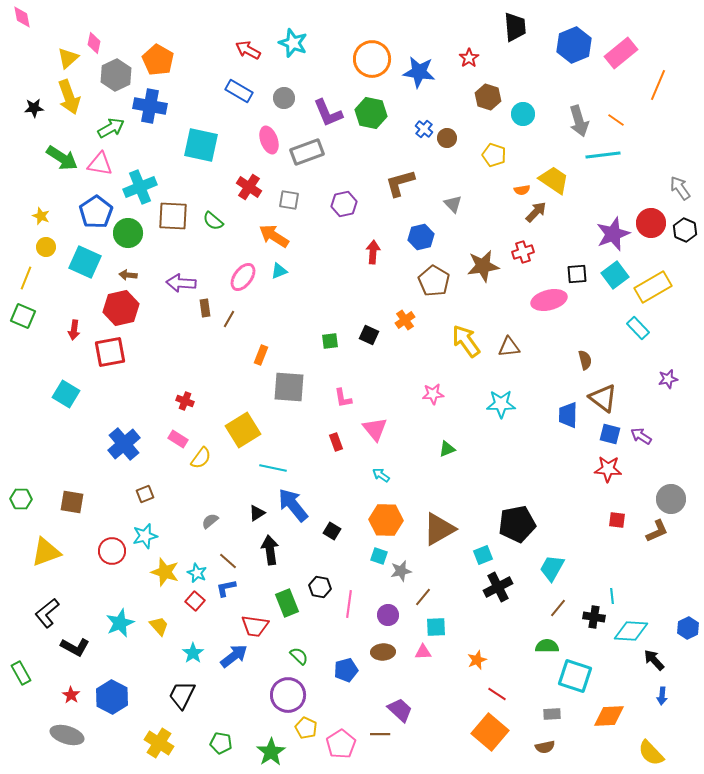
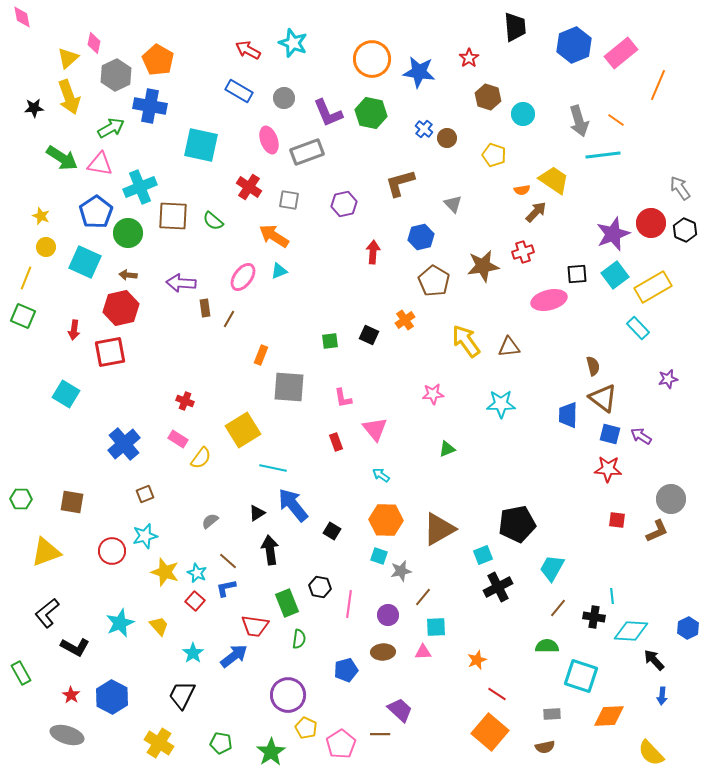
brown semicircle at (585, 360): moved 8 px right, 6 px down
green semicircle at (299, 656): moved 17 px up; rotated 54 degrees clockwise
cyan square at (575, 676): moved 6 px right
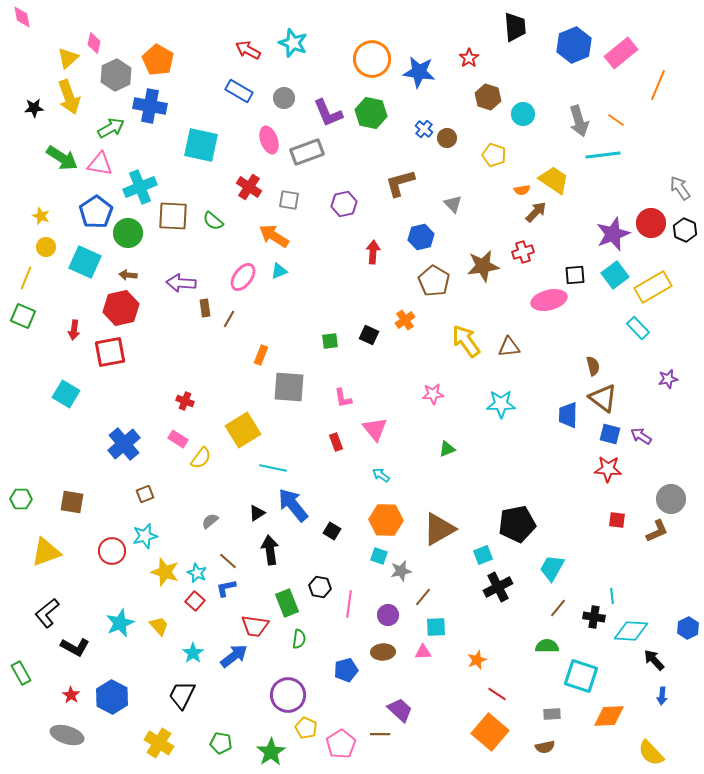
black square at (577, 274): moved 2 px left, 1 px down
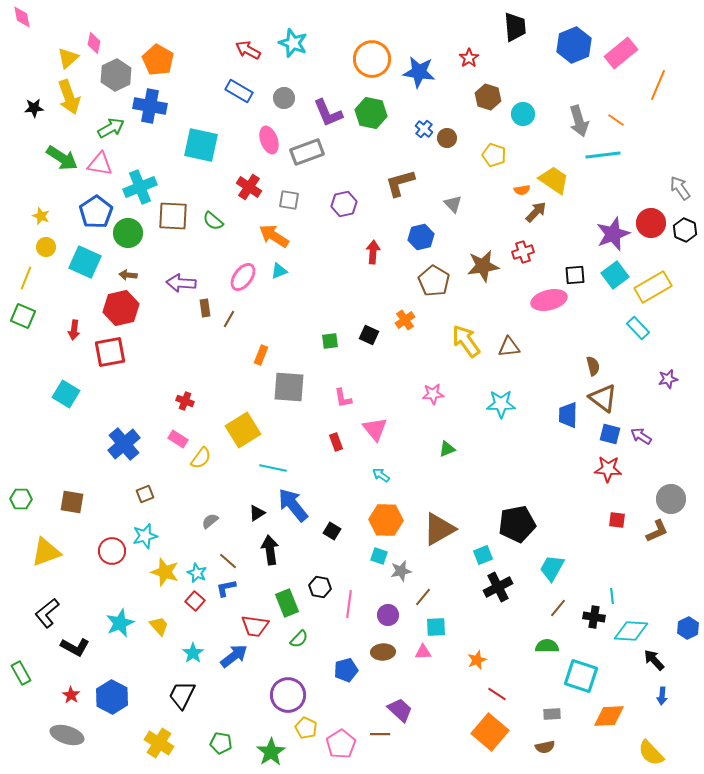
green semicircle at (299, 639): rotated 36 degrees clockwise
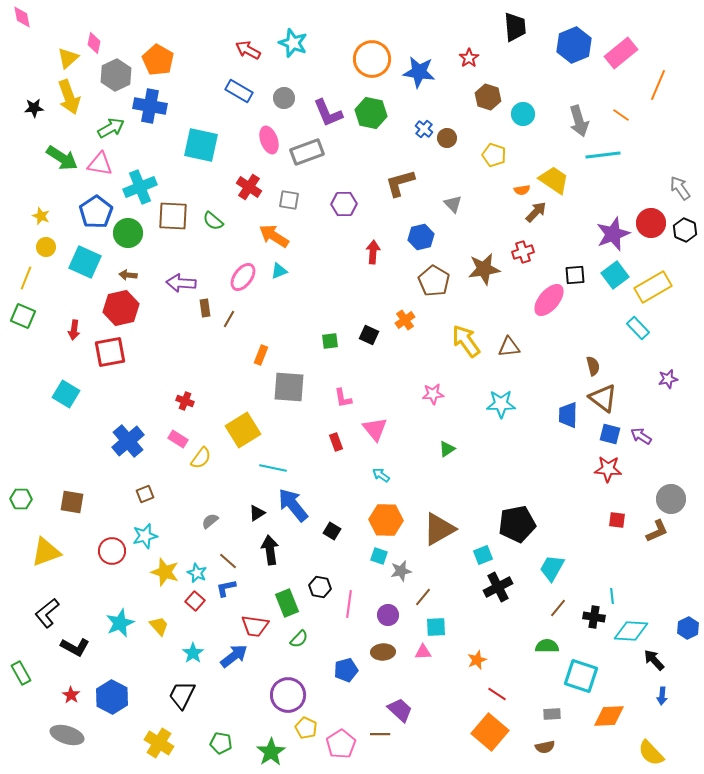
orange line at (616, 120): moved 5 px right, 5 px up
purple hexagon at (344, 204): rotated 10 degrees clockwise
brown star at (483, 266): moved 1 px right, 3 px down
pink ellipse at (549, 300): rotated 36 degrees counterclockwise
blue cross at (124, 444): moved 4 px right, 3 px up
green triangle at (447, 449): rotated 12 degrees counterclockwise
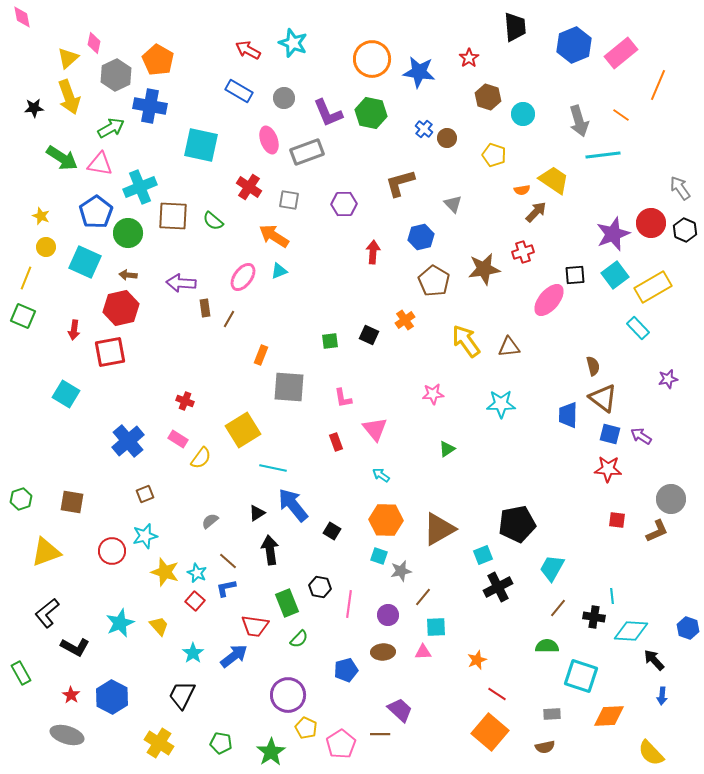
green hexagon at (21, 499): rotated 20 degrees counterclockwise
blue hexagon at (688, 628): rotated 15 degrees counterclockwise
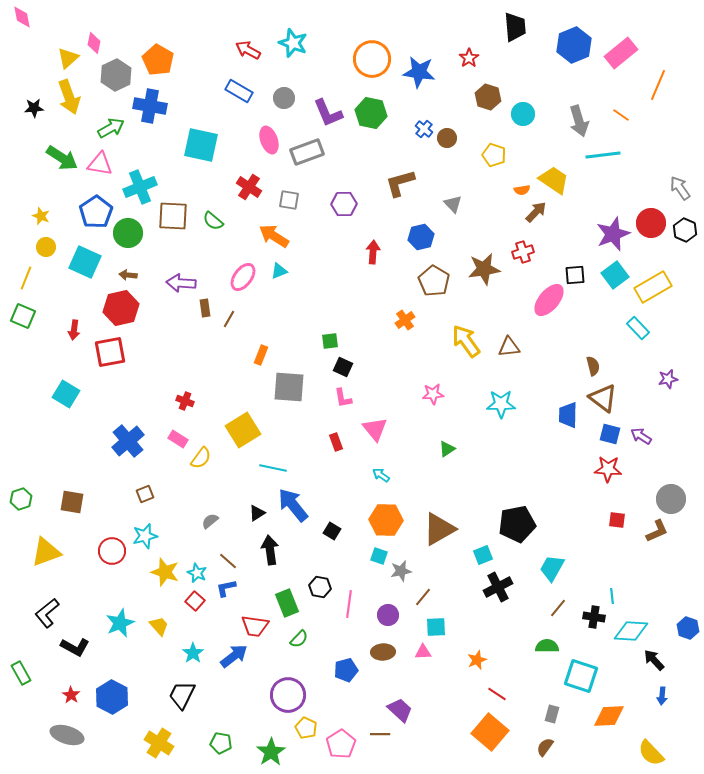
black square at (369, 335): moved 26 px left, 32 px down
gray rectangle at (552, 714): rotated 72 degrees counterclockwise
brown semicircle at (545, 747): rotated 138 degrees clockwise
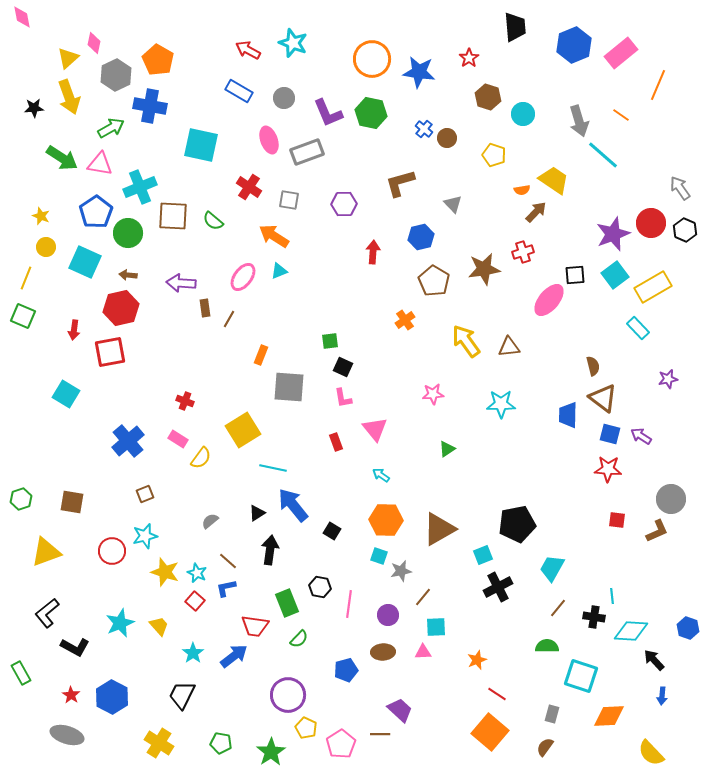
cyan line at (603, 155): rotated 48 degrees clockwise
black arrow at (270, 550): rotated 16 degrees clockwise
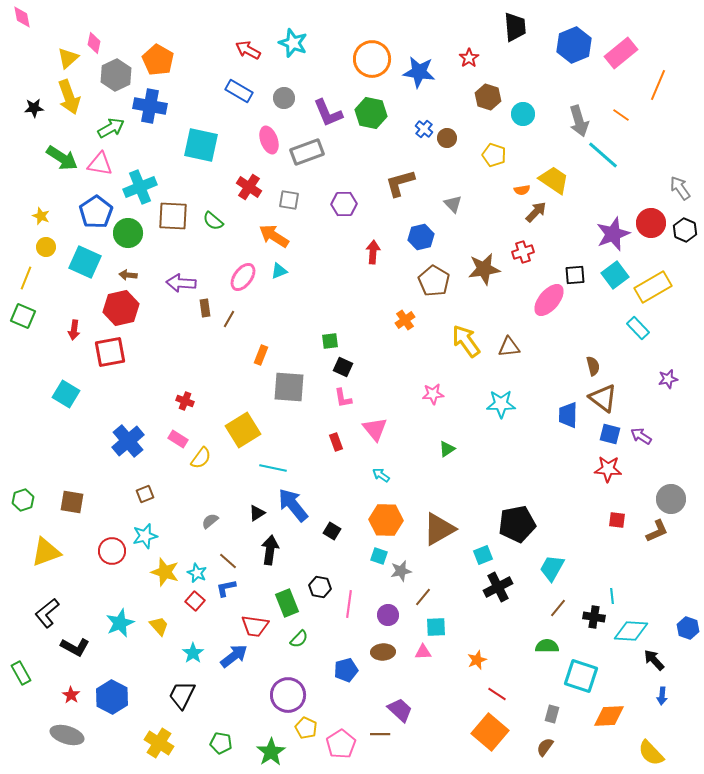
green hexagon at (21, 499): moved 2 px right, 1 px down
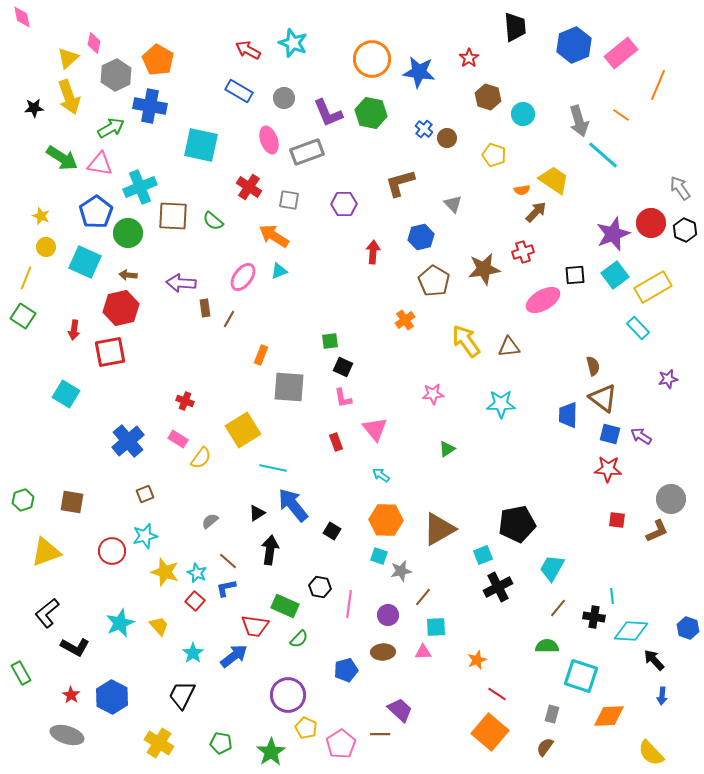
pink ellipse at (549, 300): moved 6 px left; rotated 20 degrees clockwise
green square at (23, 316): rotated 10 degrees clockwise
green rectangle at (287, 603): moved 2 px left, 3 px down; rotated 44 degrees counterclockwise
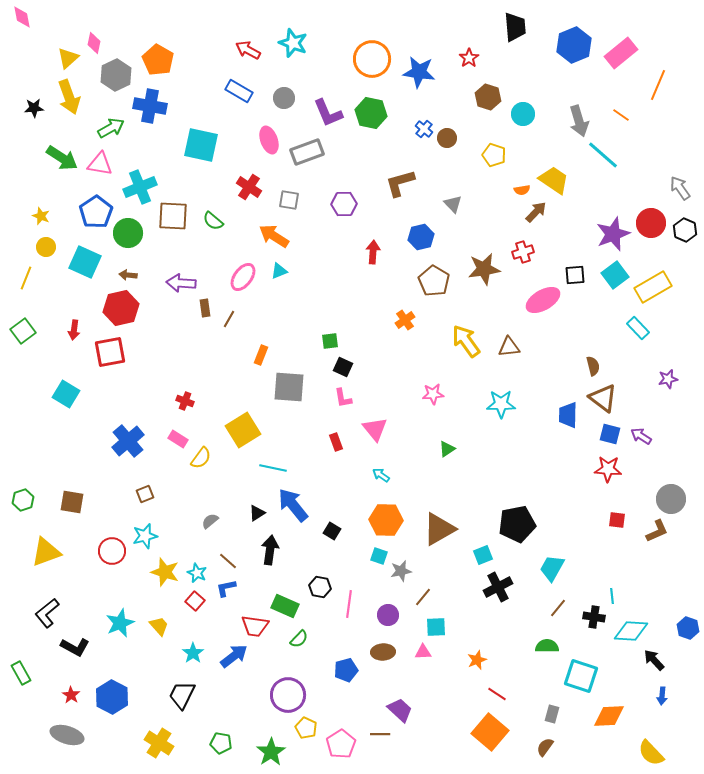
green square at (23, 316): moved 15 px down; rotated 20 degrees clockwise
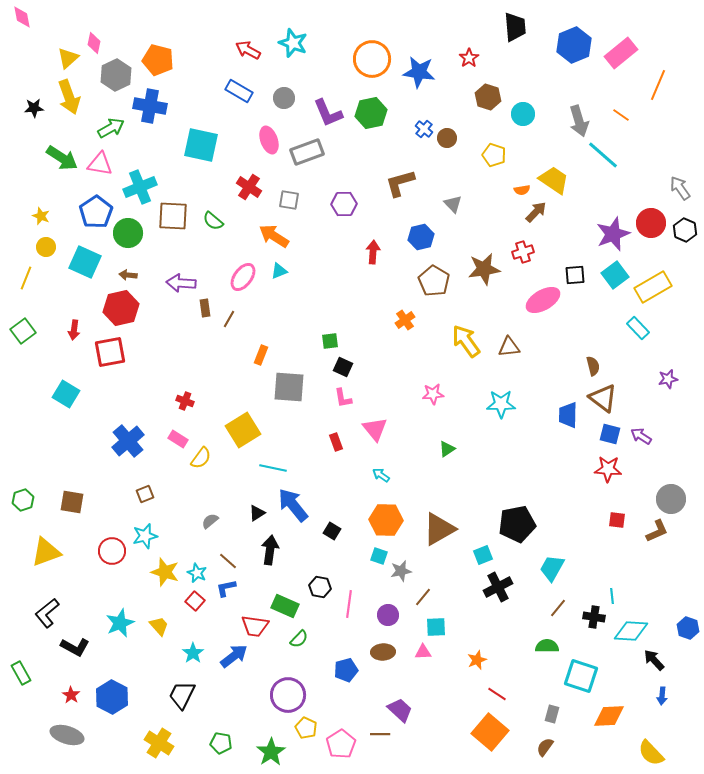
orange pentagon at (158, 60): rotated 16 degrees counterclockwise
green hexagon at (371, 113): rotated 24 degrees counterclockwise
